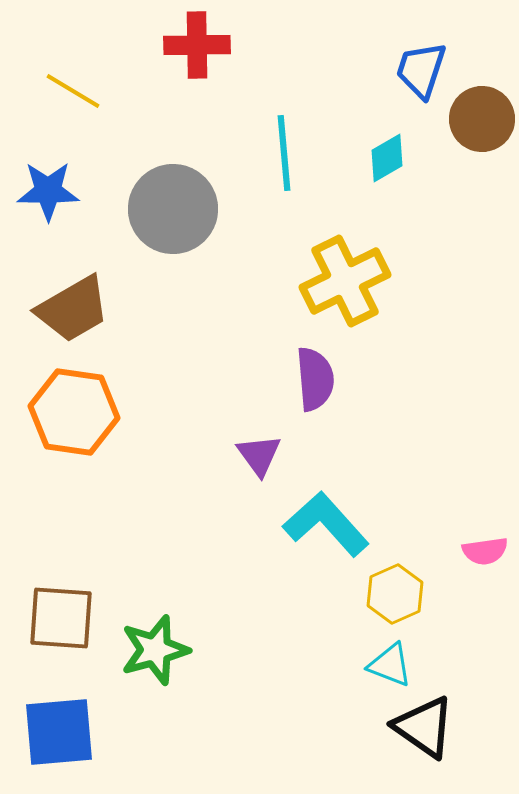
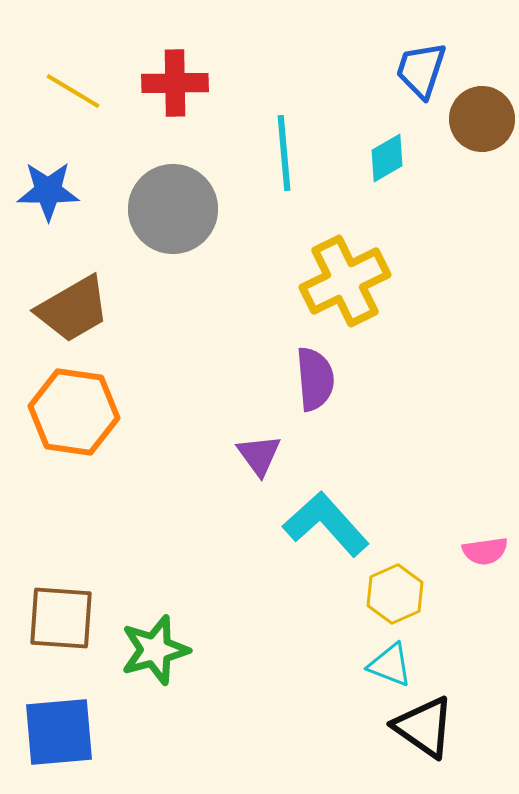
red cross: moved 22 px left, 38 px down
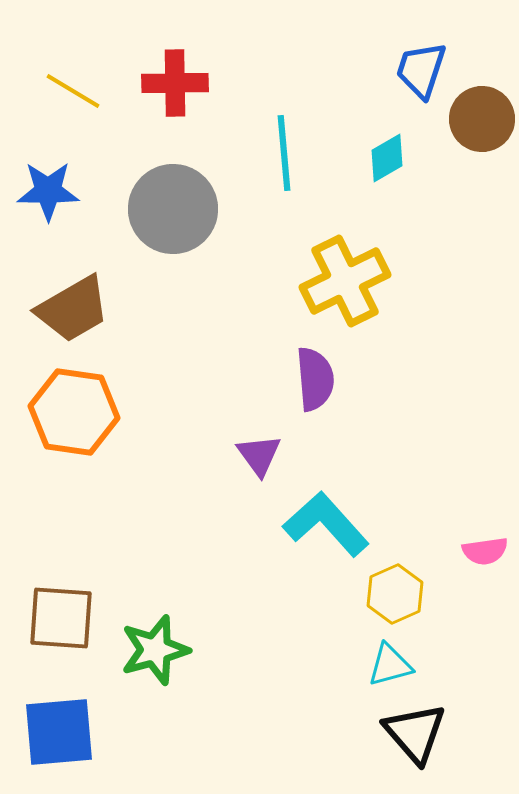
cyan triangle: rotated 36 degrees counterclockwise
black triangle: moved 9 px left, 6 px down; rotated 14 degrees clockwise
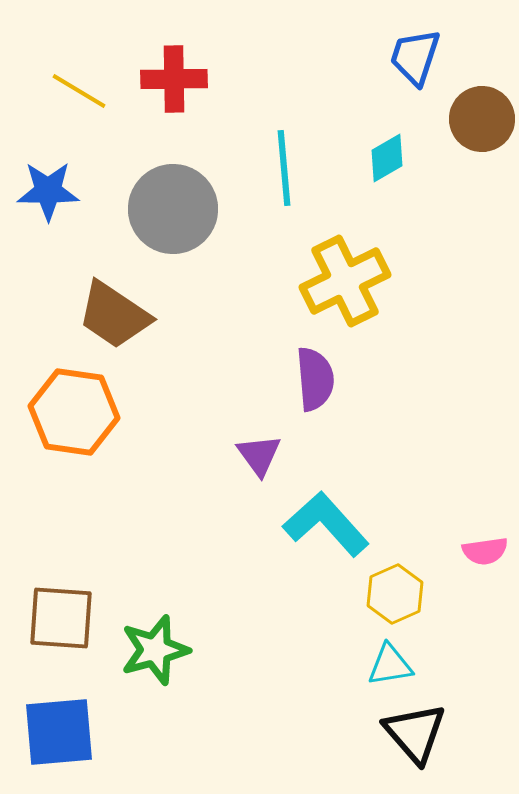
blue trapezoid: moved 6 px left, 13 px up
red cross: moved 1 px left, 4 px up
yellow line: moved 6 px right
cyan line: moved 15 px down
brown trapezoid: moved 41 px right, 6 px down; rotated 64 degrees clockwise
cyan triangle: rotated 6 degrees clockwise
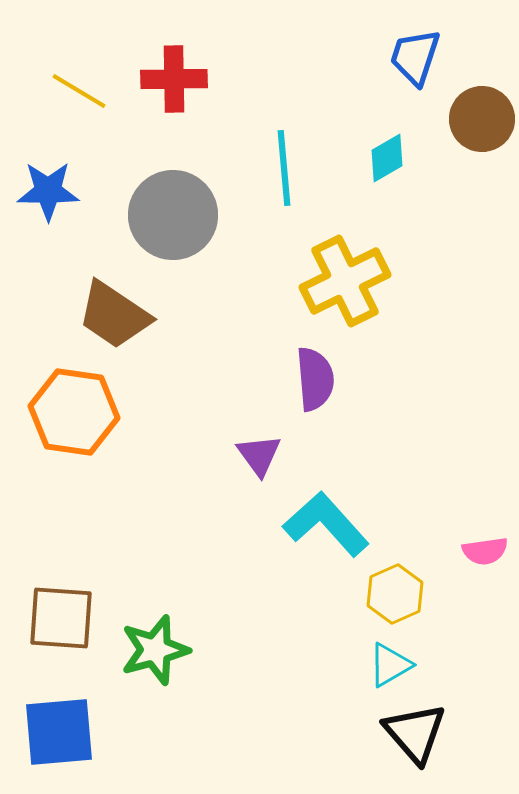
gray circle: moved 6 px down
cyan triangle: rotated 21 degrees counterclockwise
